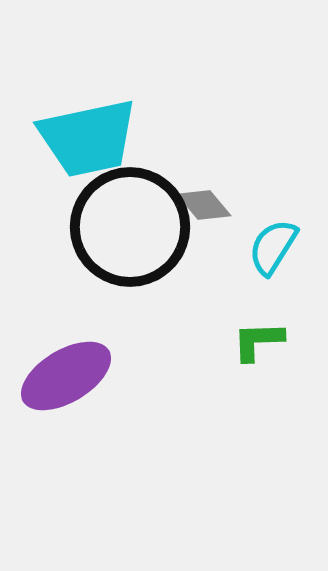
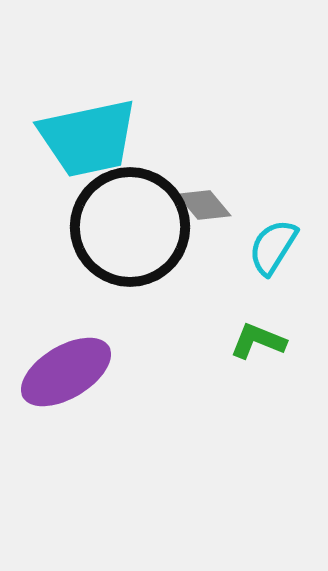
green L-shape: rotated 24 degrees clockwise
purple ellipse: moved 4 px up
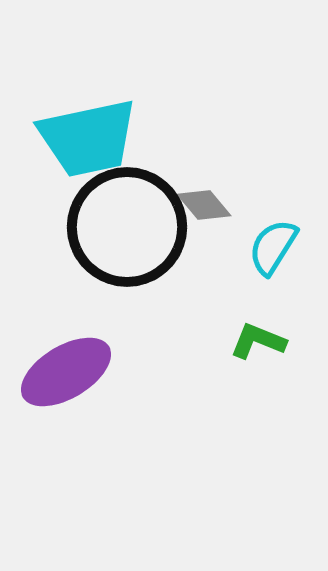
black circle: moved 3 px left
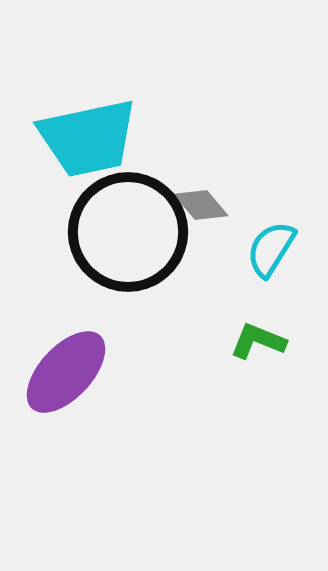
gray diamond: moved 3 px left
black circle: moved 1 px right, 5 px down
cyan semicircle: moved 2 px left, 2 px down
purple ellipse: rotated 16 degrees counterclockwise
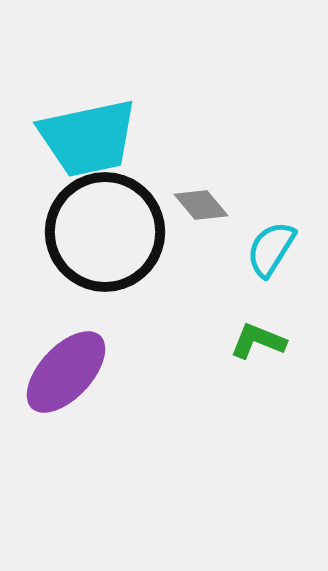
black circle: moved 23 px left
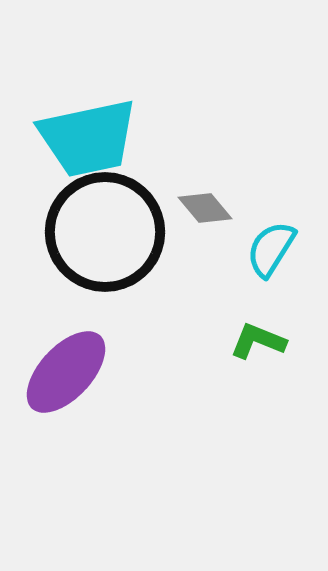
gray diamond: moved 4 px right, 3 px down
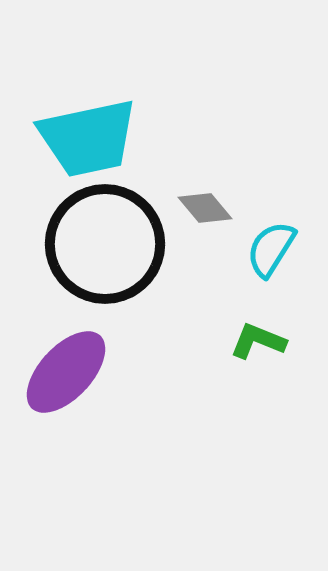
black circle: moved 12 px down
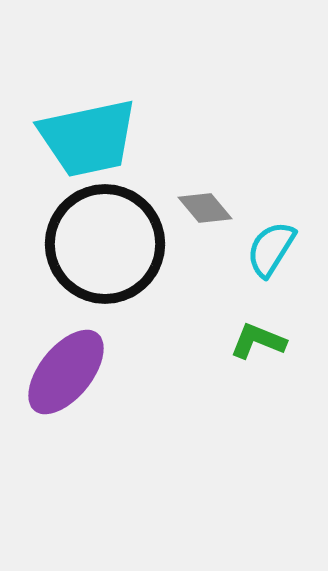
purple ellipse: rotated 4 degrees counterclockwise
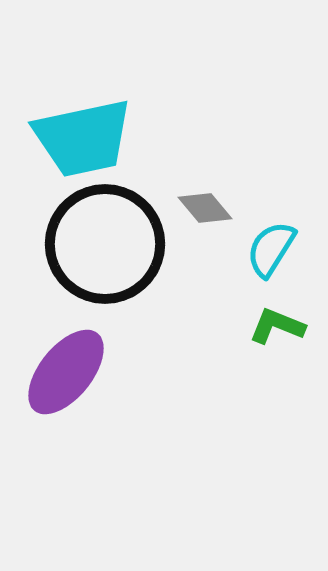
cyan trapezoid: moved 5 px left
green L-shape: moved 19 px right, 15 px up
